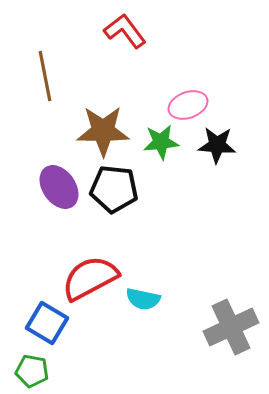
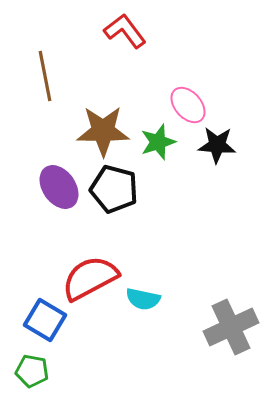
pink ellipse: rotated 69 degrees clockwise
green star: moved 3 px left; rotated 12 degrees counterclockwise
black pentagon: rotated 9 degrees clockwise
blue square: moved 2 px left, 3 px up
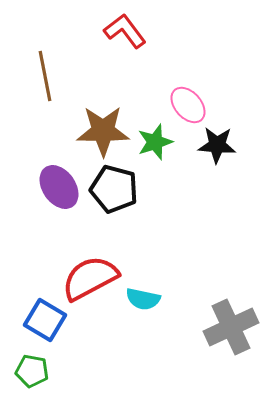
green star: moved 3 px left
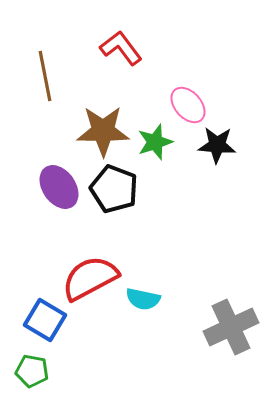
red L-shape: moved 4 px left, 17 px down
black pentagon: rotated 6 degrees clockwise
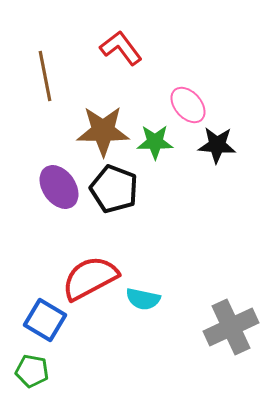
green star: rotated 18 degrees clockwise
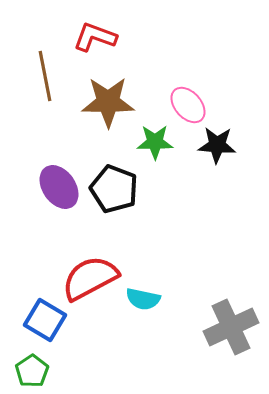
red L-shape: moved 26 px left, 11 px up; rotated 33 degrees counterclockwise
brown star: moved 5 px right, 29 px up
green pentagon: rotated 28 degrees clockwise
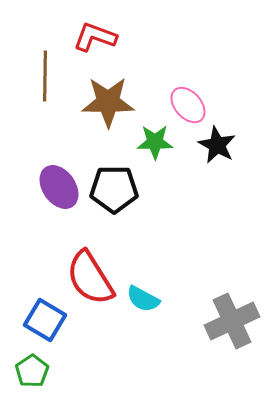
brown line: rotated 12 degrees clockwise
black star: rotated 24 degrees clockwise
black pentagon: rotated 21 degrees counterclockwise
red semicircle: rotated 94 degrees counterclockwise
cyan semicircle: rotated 16 degrees clockwise
gray cross: moved 1 px right, 6 px up
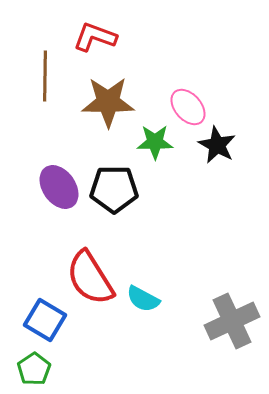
pink ellipse: moved 2 px down
green pentagon: moved 2 px right, 2 px up
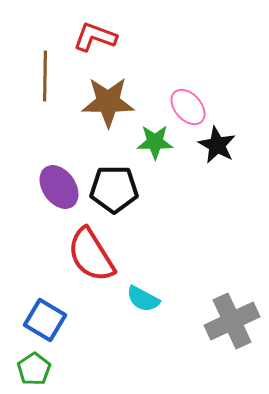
red semicircle: moved 1 px right, 23 px up
